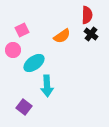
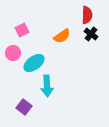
pink circle: moved 3 px down
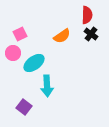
pink square: moved 2 px left, 4 px down
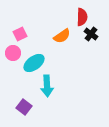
red semicircle: moved 5 px left, 2 px down
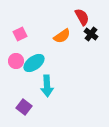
red semicircle: rotated 30 degrees counterclockwise
pink circle: moved 3 px right, 8 px down
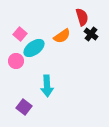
red semicircle: rotated 12 degrees clockwise
pink square: rotated 24 degrees counterclockwise
cyan ellipse: moved 15 px up
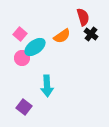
red semicircle: moved 1 px right
cyan ellipse: moved 1 px right, 1 px up
pink circle: moved 6 px right, 3 px up
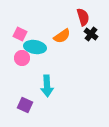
pink square: rotated 16 degrees counterclockwise
cyan ellipse: rotated 45 degrees clockwise
purple square: moved 1 px right, 2 px up; rotated 14 degrees counterclockwise
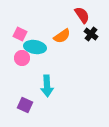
red semicircle: moved 1 px left, 2 px up; rotated 18 degrees counterclockwise
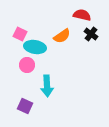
red semicircle: rotated 42 degrees counterclockwise
pink circle: moved 5 px right, 7 px down
purple square: moved 1 px down
